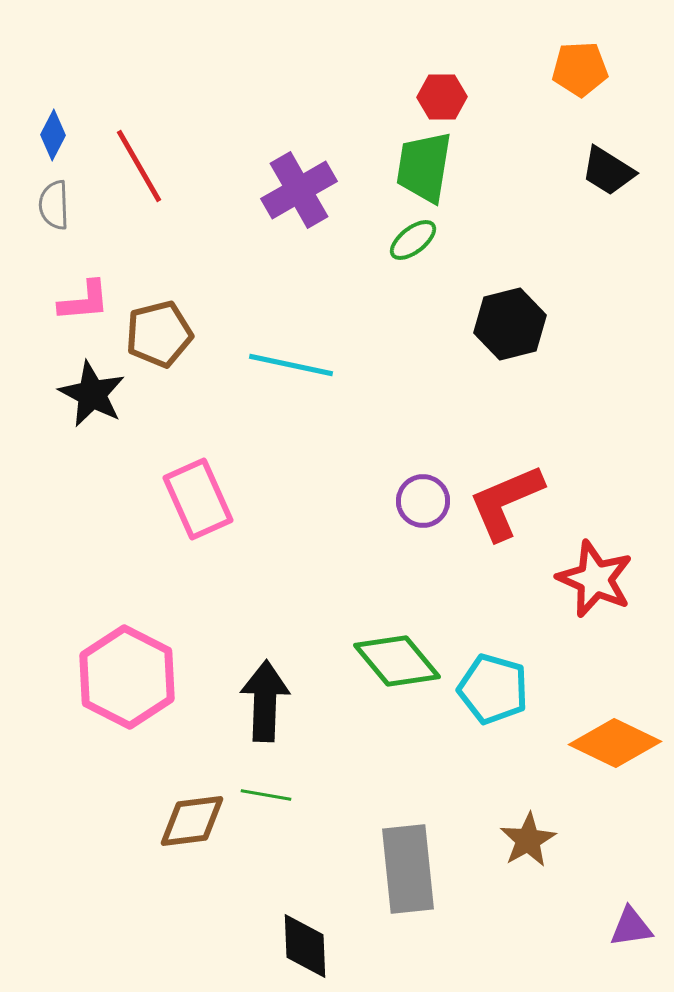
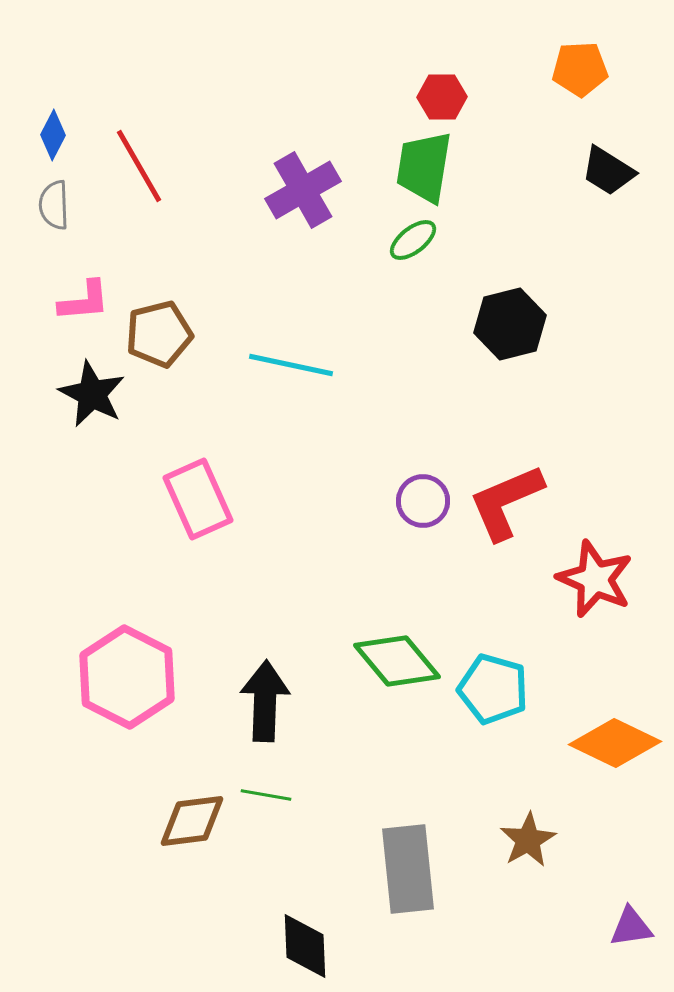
purple cross: moved 4 px right
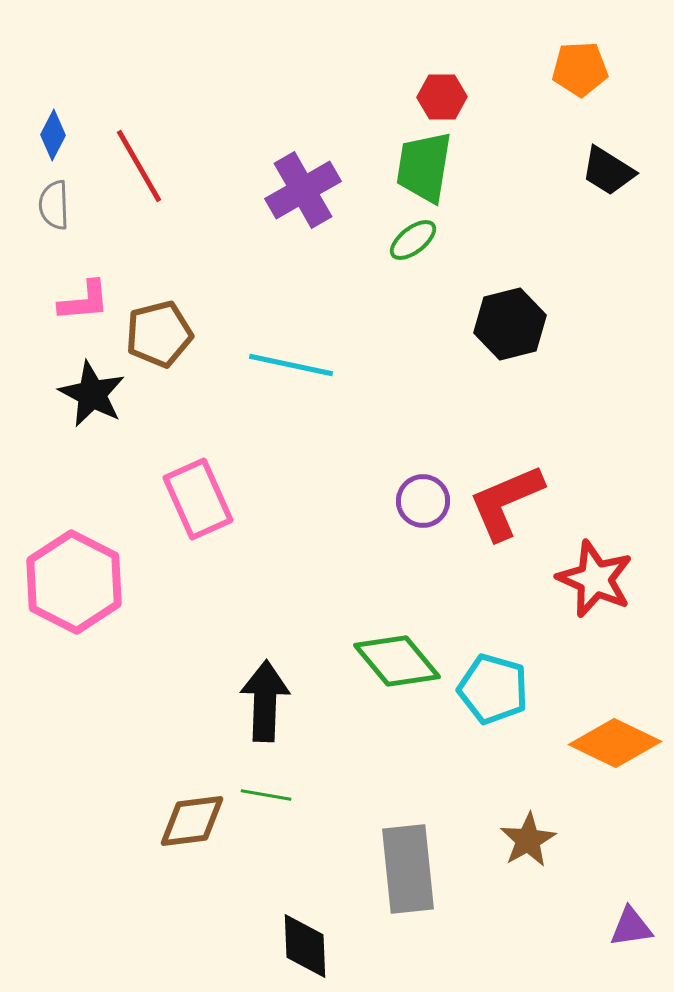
pink hexagon: moved 53 px left, 95 px up
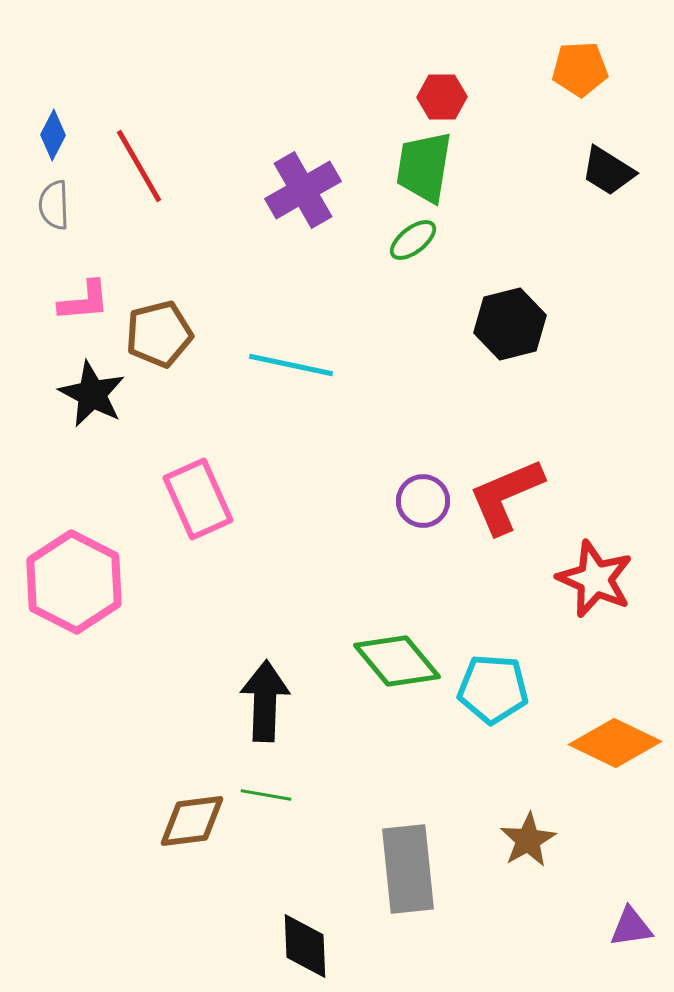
red L-shape: moved 6 px up
cyan pentagon: rotated 12 degrees counterclockwise
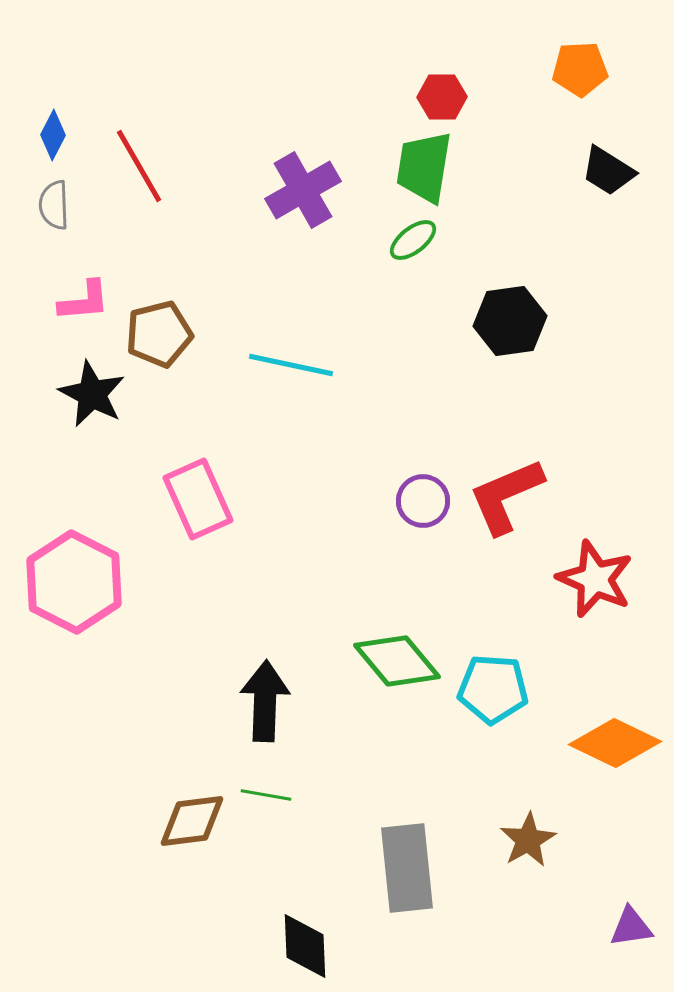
black hexagon: moved 3 px up; rotated 6 degrees clockwise
gray rectangle: moved 1 px left, 1 px up
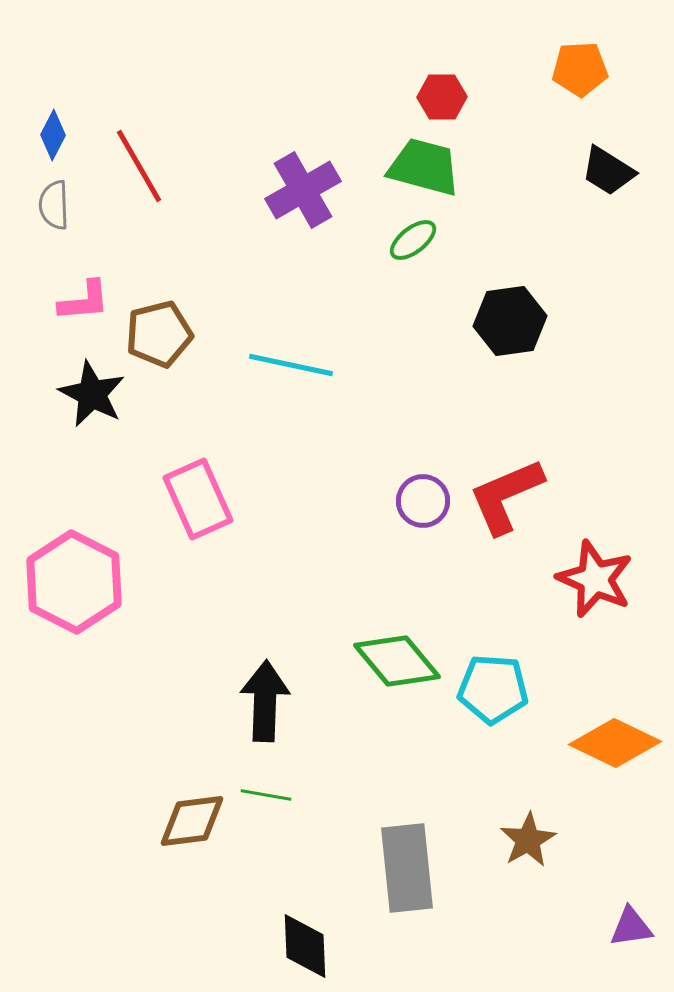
green trapezoid: rotated 96 degrees clockwise
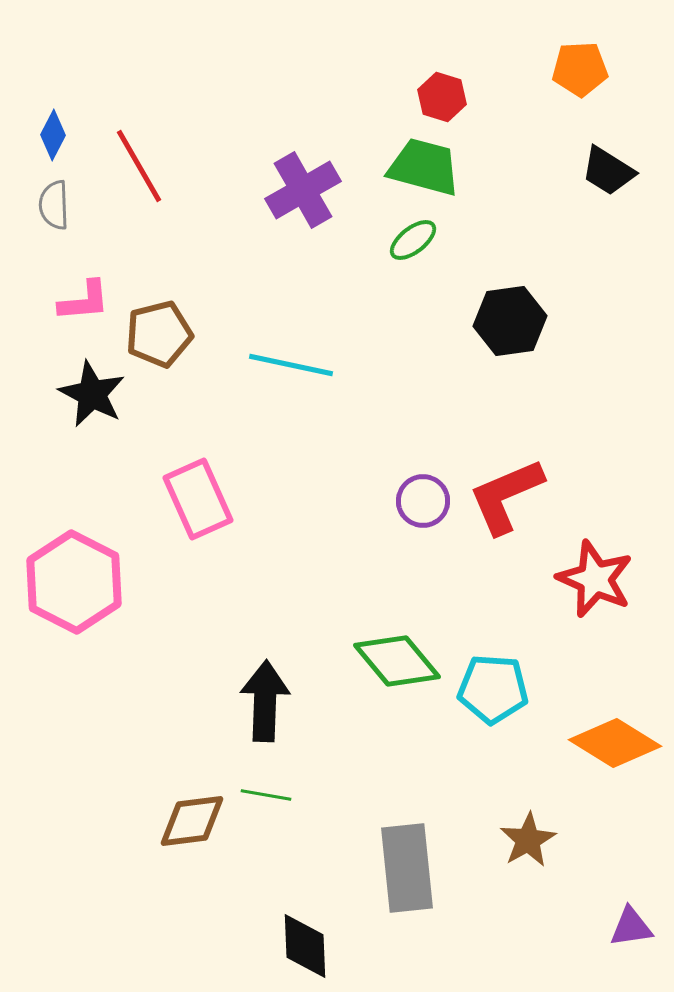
red hexagon: rotated 18 degrees clockwise
orange diamond: rotated 6 degrees clockwise
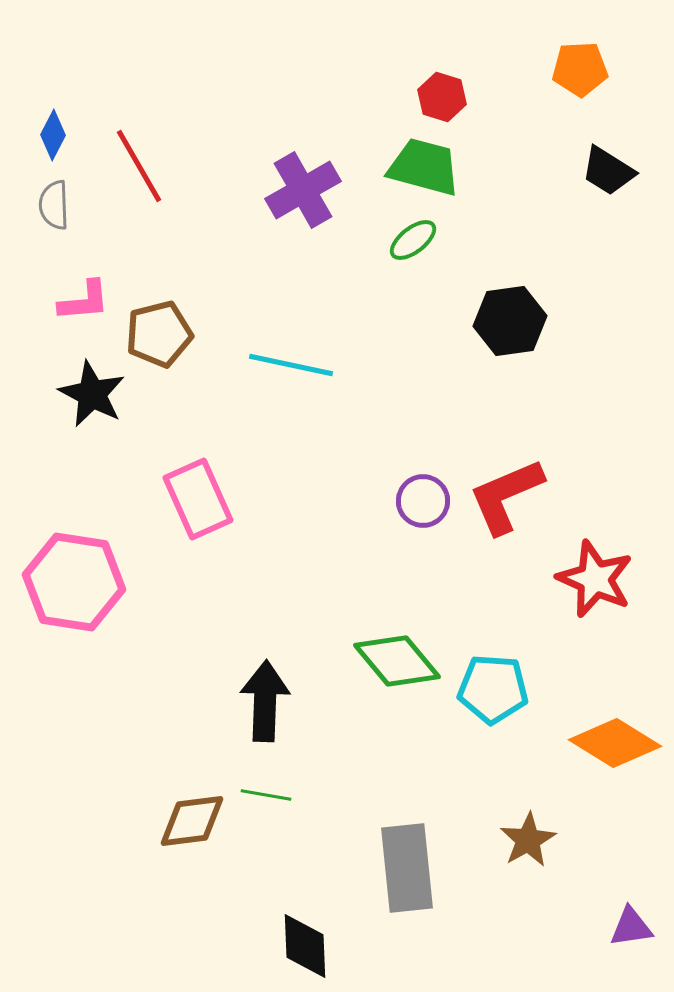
pink hexagon: rotated 18 degrees counterclockwise
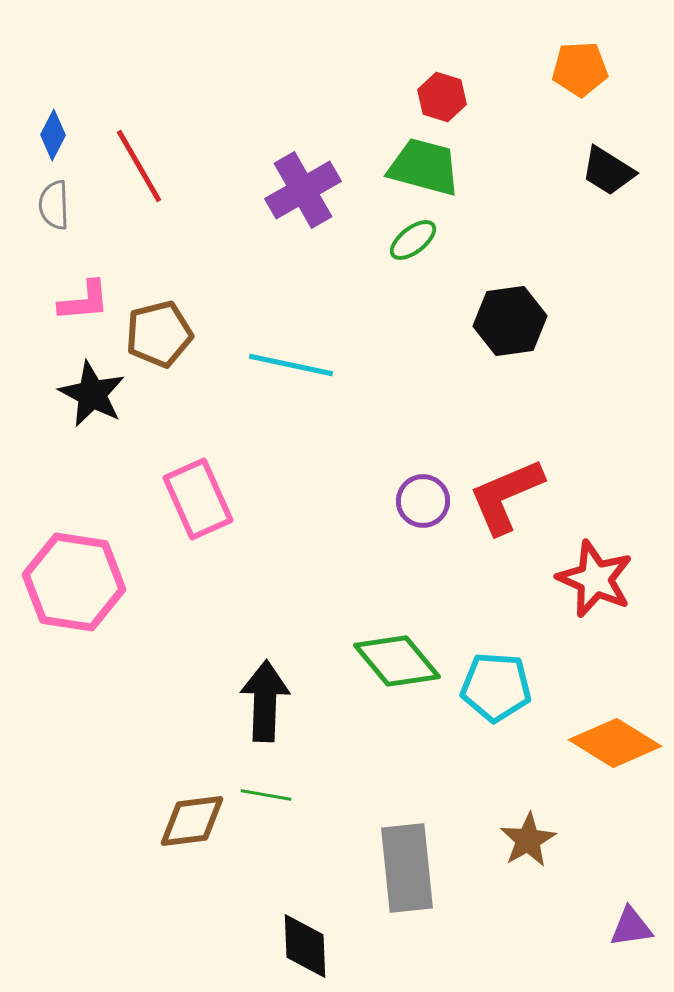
cyan pentagon: moved 3 px right, 2 px up
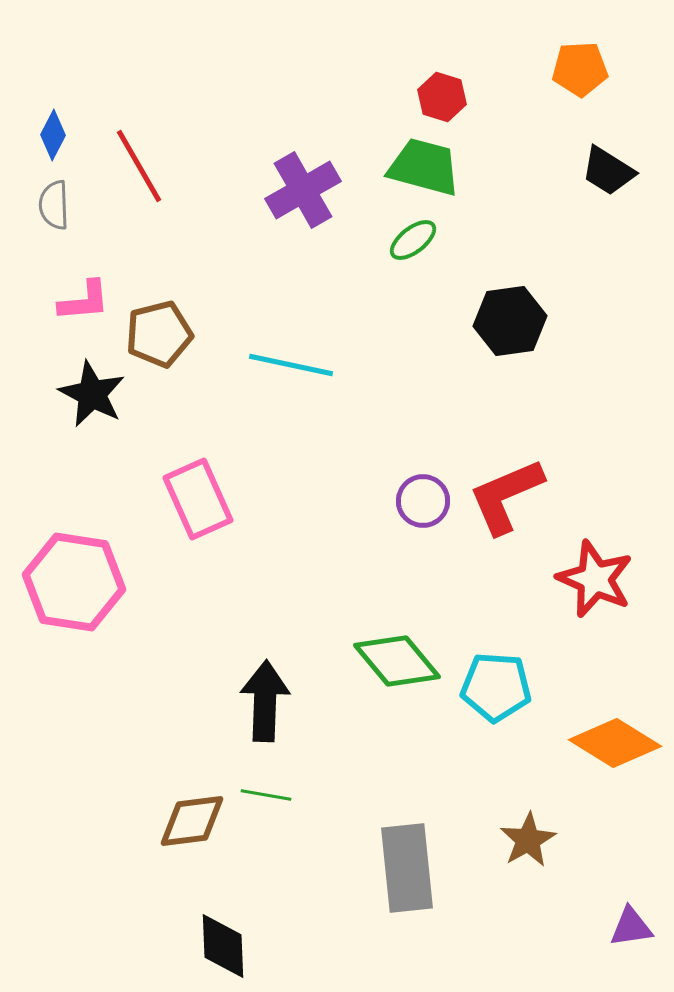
black diamond: moved 82 px left
